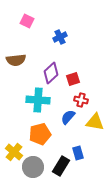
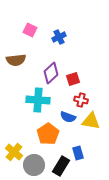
pink square: moved 3 px right, 9 px down
blue cross: moved 1 px left
blue semicircle: rotated 112 degrees counterclockwise
yellow triangle: moved 4 px left, 1 px up
orange pentagon: moved 8 px right; rotated 20 degrees counterclockwise
gray circle: moved 1 px right, 2 px up
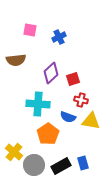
pink square: rotated 16 degrees counterclockwise
cyan cross: moved 4 px down
blue rectangle: moved 5 px right, 10 px down
black rectangle: rotated 30 degrees clockwise
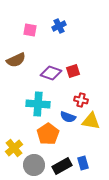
blue cross: moved 11 px up
brown semicircle: rotated 18 degrees counterclockwise
purple diamond: rotated 60 degrees clockwise
red square: moved 8 px up
yellow cross: moved 4 px up; rotated 12 degrees clockwise
black rectangle: moved 1 px right
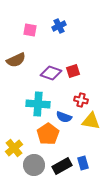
blue semicircle: moved 4 px left
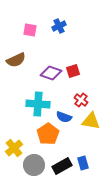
red cross: rotated 24 degrees clockwise
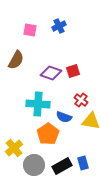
brown semicircle: rotated 36 degrees counterclockwise
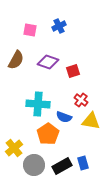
purple diamond: moved 3 px left, 11 px up
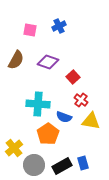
red square: moved 6 px down; rotated 24 degrees counterclockwise
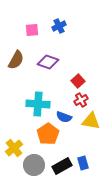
pink square: moved 2 px right; rotated 16 degrees counterclockwise
red square: moved 5 px right, 4 px down
red cross: rotated 24 degrees clockwise
